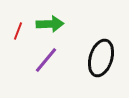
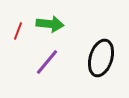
green arrow: rotated 8 degrees clockwise
purple line: moved 1 px right, 2 px down
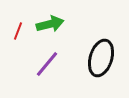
green arrow: rotated 20 degrees counterclockwise
purple line: moved 2 px down
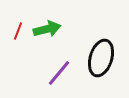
green arrow: moved 3 px left, 5 px down
purple line: moved 12 px right, 9 px down
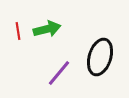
red line: rotated 30 degrees counterclockwise
black ellipse: moved 1 px left, 1 px up
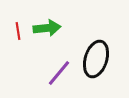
green arrow: moved 1 px up; rotated 8 degrees clockwise
black ellipse: moved 4 px left, 2 px down
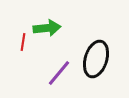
red line: moved 5 px right, 11 px down; rotated 18 degrees clockwise
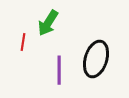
green arrow: moved 1 px right, 5 px up; rotated 128 degrees clockwise
purple line: moved 3 px up; rotated 40 degrees counterclockwise
